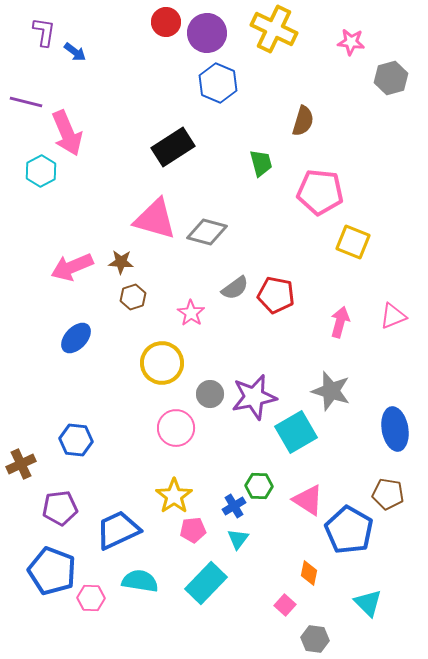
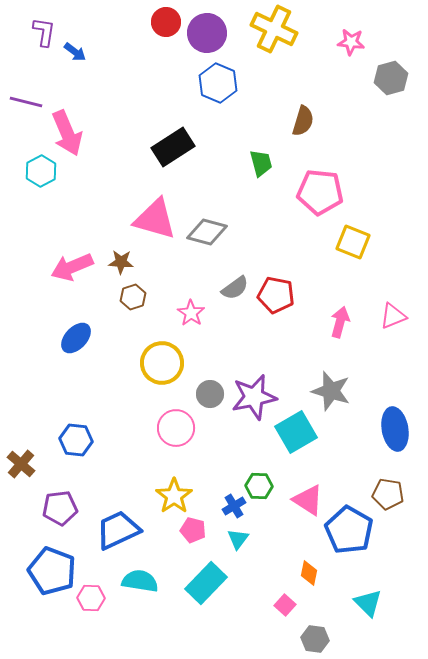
brown cross at (21, 464): rotated 24 degrees counterclockwise
pink pentagon at (193, 530): rotated 20 degrees clockwise
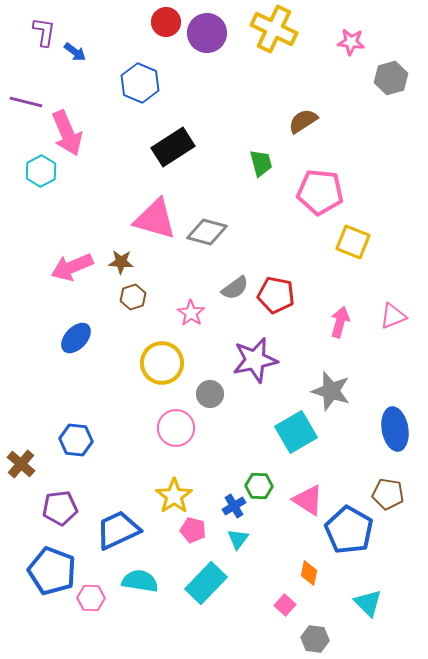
blue hexagon at (218, 83): moved 78 px left
brown semicircle at (303, 121): rotated 140 degrees counterclockwise
purple star at (254, 397): moved 1 px right, 37 px up
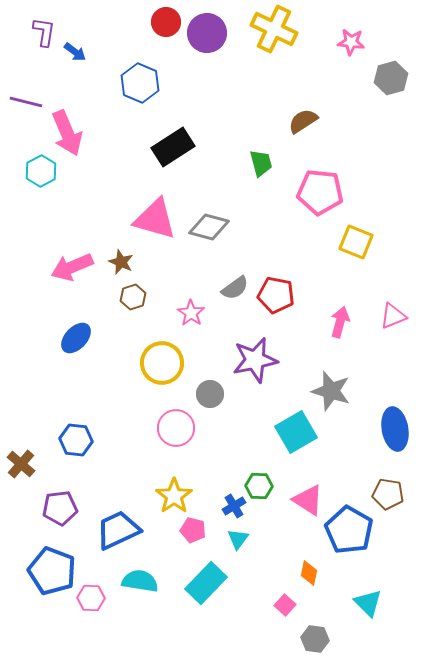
gray diamond at (207, 232): moved 2 px right, 5 px up
yellow square at (353, 242): moved 3 px right
brown star at (121, 262): rotated 20 degrees clockwise
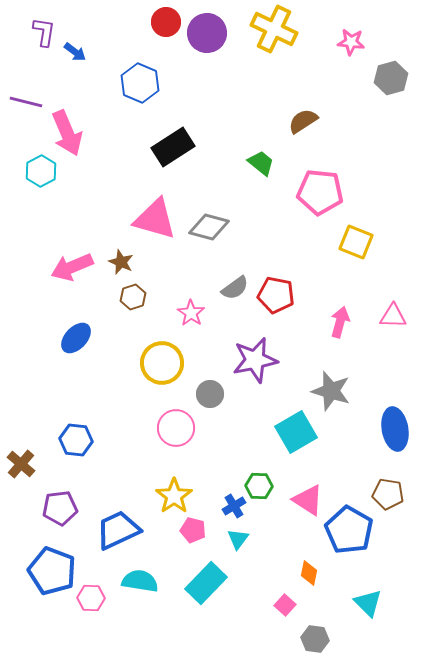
green trapezoid at (261, 163): rotated 36 degrees counterclockwise
pink triangle at (393, 316): rotated 24 degrees clockwise
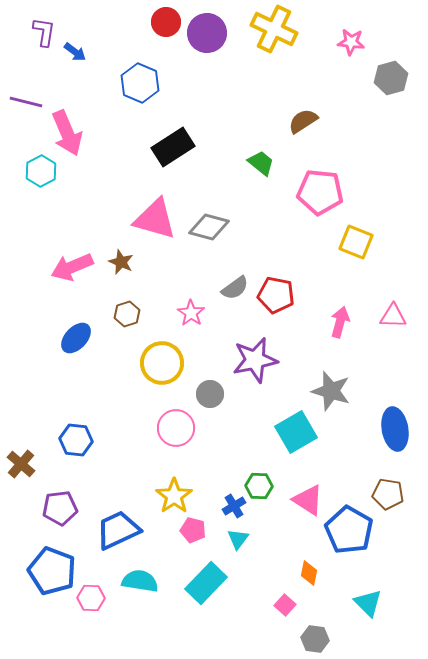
brown hexagon at (133, 297): moved 6 px left, 17 px down
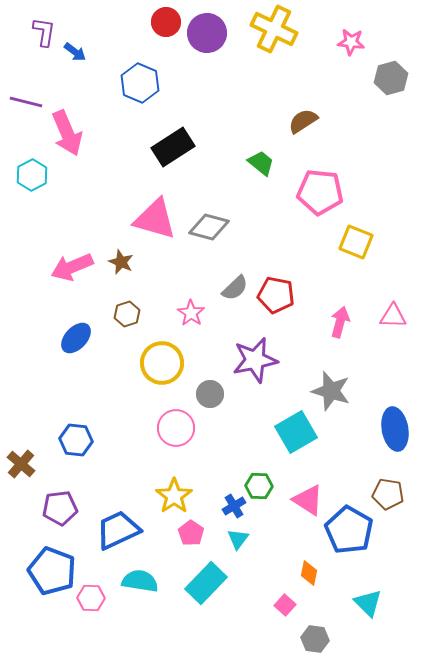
cyan hexagon at (41, 171): moved 9 px left, 4 px down
gray semicircle at (235, 288): rotated 8 degrees counterclockwise
pink pentagon at (193, 530): moved 2 px left, 3 px down; rotated 20 degrees clockwise
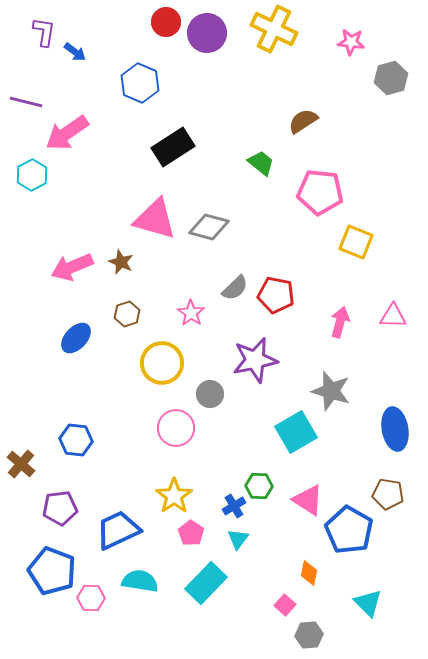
pink arrow at (67, 133): rotated 78 degrees clockwise
gray hexagon at (315, 639): moved 6 px left, 4 px up; rotated 12 degrees counterclockwise
